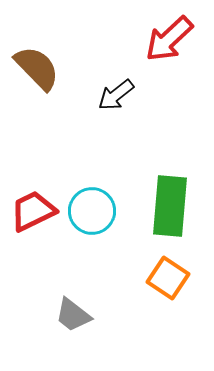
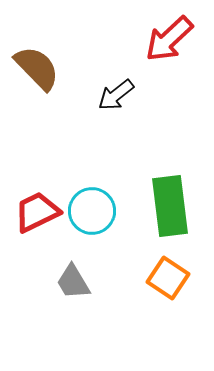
green rectangle: rotated 12 degrees counterclockwise
red trapezoid: moved 4 px right, 1 px down
gray trapezoid: moved 33 px up; rotated 21 degrees clockwise
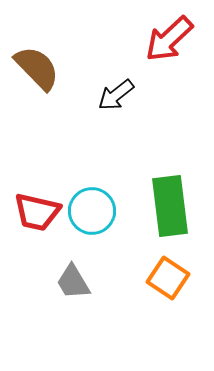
red trapezoid: rotated 141 degrees counterclockwise
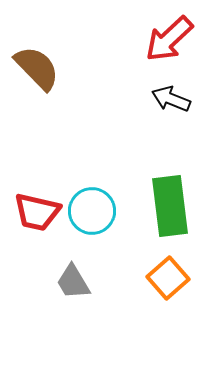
black arrow: moved 55 px right, 4 px down; rotated 60 degrees clockwise
orange square: rotated 15 degrees clockwise
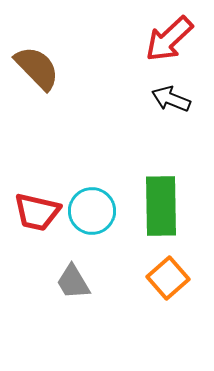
green rectangle: moved 9 px left; rotated 6 degrees clockwise
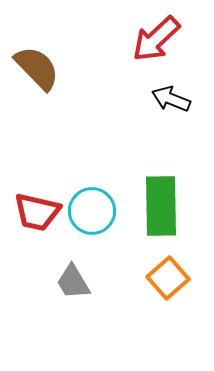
red arrow: moved 13 px left
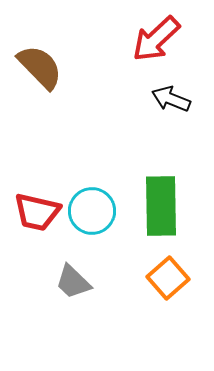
brown semicircle: moved 3 px right, 1 px up
gray trapezoid: rotated 15 degrees counterclockwise
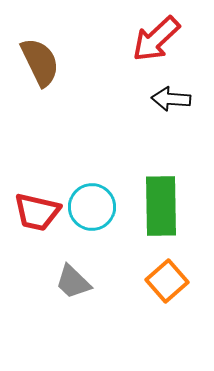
brown semicircle: moved 5 px up; rotated 18 degrees clockwise
black arrow: rotated 18 degrees counterclockwise
cyan circle: moved 4 px up
orange square: moved 1 px left, 3 px down
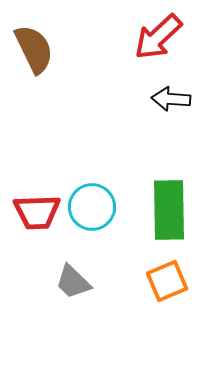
red arrow: moved 2 px right, 2 px up
brown semicircle: moved 6 px left, 13 px up
green rectangle: moved 8 px right, 4 px down
red trapezoid: rotated 15 degrees counterclockwise
orange square: rotated 18 degrees clockwise
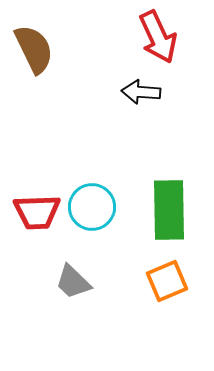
red arrow: rotated 72 degrees counterclockwise
black arrow: moved 30 px left, 7 px up
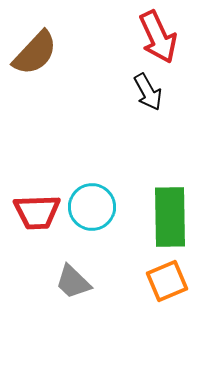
brown semicircle: moved 1 px right, 4 px down; rotated 69 degrees clockwise
black arrow: moved 7 px right; rotated 123 degrees counterclockwise
green rectangle: moved 1 px right, 7 px down
